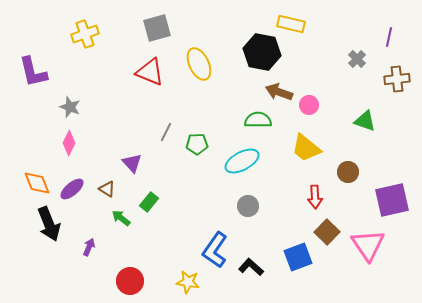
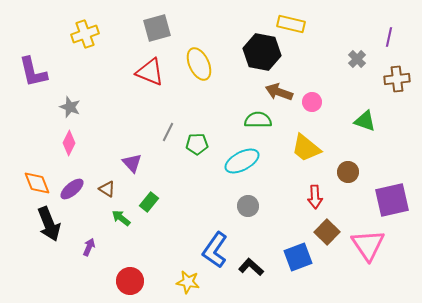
pink circle: moved 3 px right, 3 px up
gray line: moved 2 px right
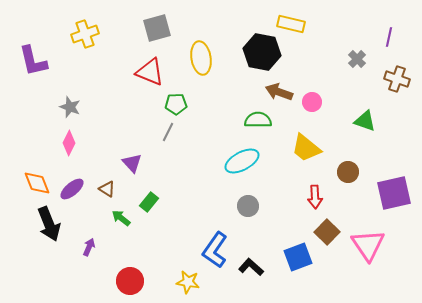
yellow ellipse: moved 2 px right, 6 px up; rotated 16 degrees clockwise
purple L-shape: moved 11 px up
brown cross: rotated 25 degrees clockwise
green pentagon: moved 21 px left, 40 px up
purple square: moved 2 px right, 7 px up
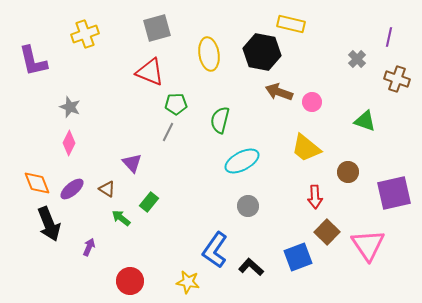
yellow ellipse: moved 8 px right, 4 px up
green semicircle: moved 38 px left; rotated 76 degrees counterclockwise
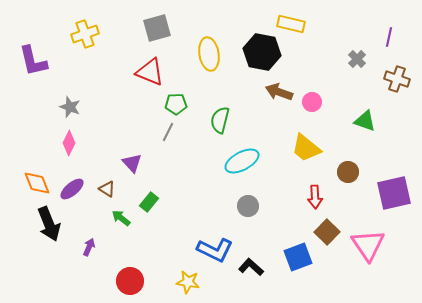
blue L-shape: rotated 99 degrees counterclockwise
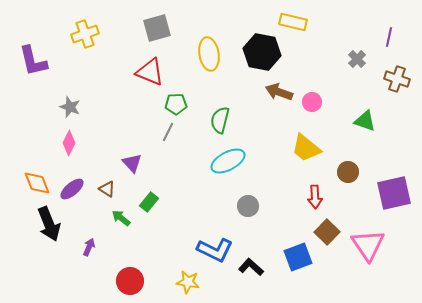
yellow rectangle: moved 2 px right, 2 px up
cyan ellipse: moved 14 px left
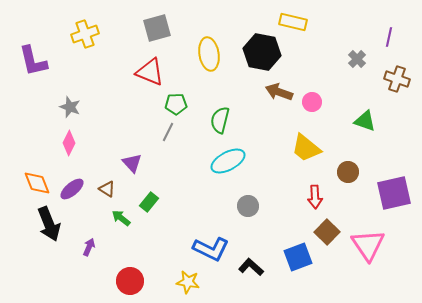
blue L-shape: moved 4 px left, 1 px up
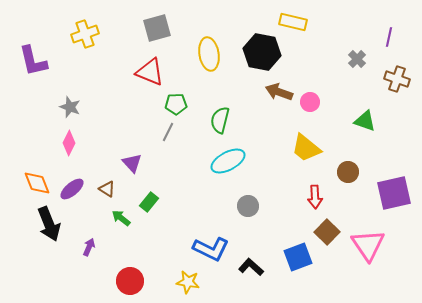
pink circle: moved 2 px left
